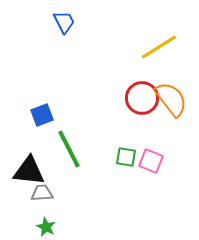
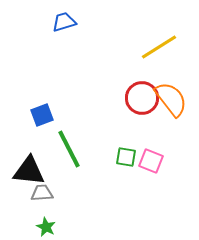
blue trapezoid: rotated 80 degrees counterclockwise
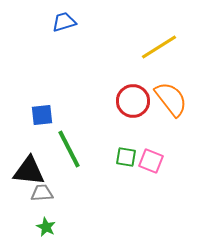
red circle: moved 9 px left, 3 px down
blue square: rotated 15 degrees clockwise
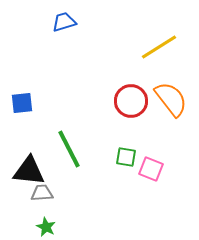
red circle: moved 2 px left
blue square: moved 20 px left, 12 px up
pink square: moved 8 px down
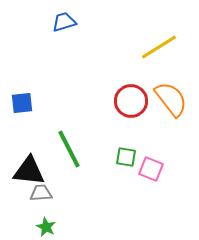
gray trapezoid: moved 1 px left
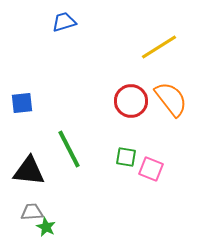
gray trapezoid: moved 9 px left, 19 px down
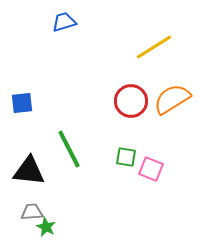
yellow line: moved 5 px left
orange semicircle: moved 1 px right; rotated 84 degrees counterclockwise
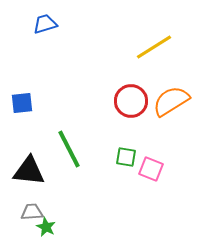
blue trapezoid: moved 19 px left, 2 px down
orange semicircle: moved 1 px left, 2 px down
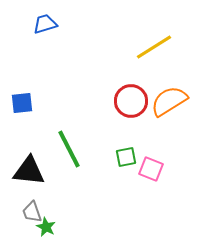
orange semicircle: moved 2 px left
green square: rotated 20 degrees counterclockwise
gray trapezoid: rotated 105 degrees counterclockwise
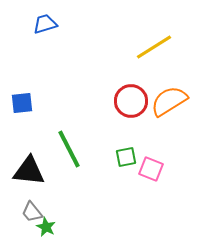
gray trapezoid: rotated 20 degrees counterclockwise
